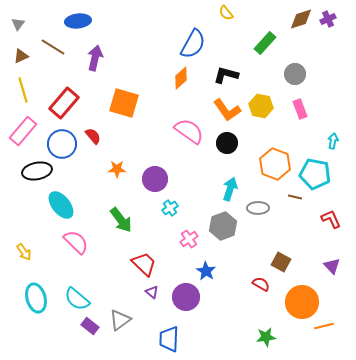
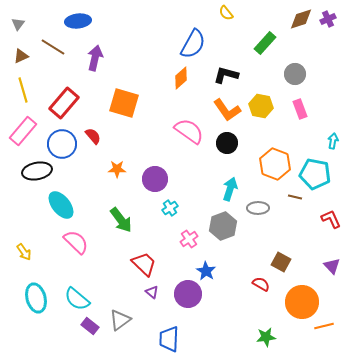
purple circle at (186, 297): moved 2 px right, 3 px up
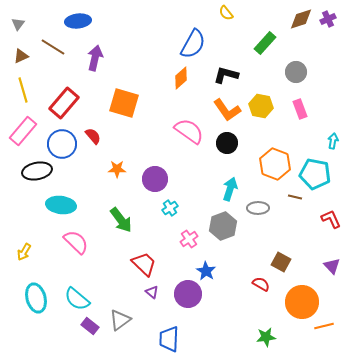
gray circle at (295, 74): moved 1 px right, 2 px up
cyan ellipse at (61, 205): rotated 44 degrees counterclockwise
yellow arrow at (24, 252): rotated 66 degrees clockwise
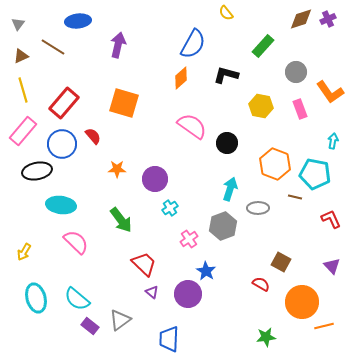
green rectangle at (265, 43): moved 2 px left, 3 px down
purple arrow at (95, 58): moved 23 px right, 13 px up
orange L-shape at (227, 110): moved 103 px right, 18 px up
pink semicircle at (189, 131): moved 3 px right, 5 px up
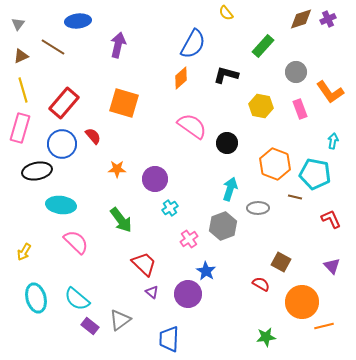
pink rectangle at (23, 131): moved 3 px left, 3 px up; rotated 24 degrees counterclockwise
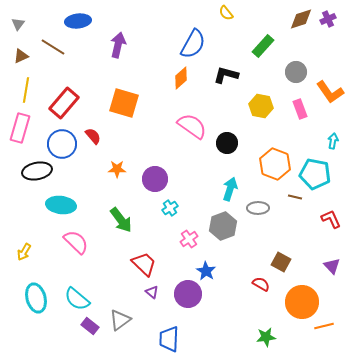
yellow line at (23, 90): moved 3 px right; rotated 25 degrees clockwise
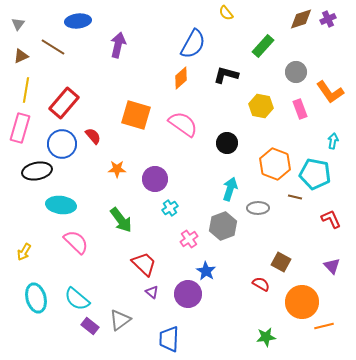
orange square at (124, 103): moved 12 px right, 12 px down
pink semicircle at (192, 126): moved 9 px left, 2 px up
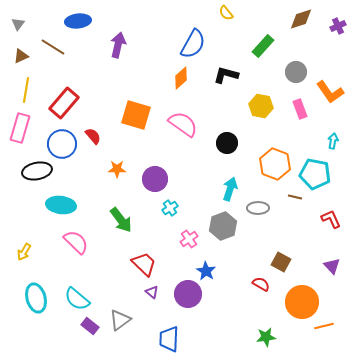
purple cross at (328, 19): moved 10 px right, 7 px down
